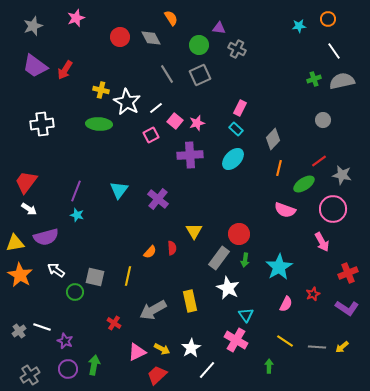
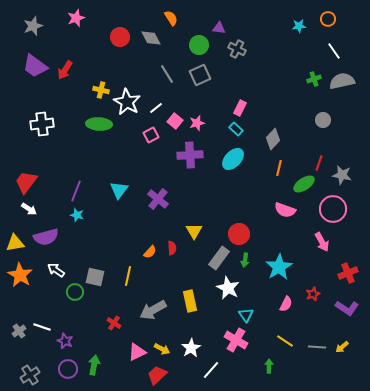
red line at (319, 161): moved 2 px down; rotated 35 degrees counterclockwise
white line at (207, 370): moved 4 px right
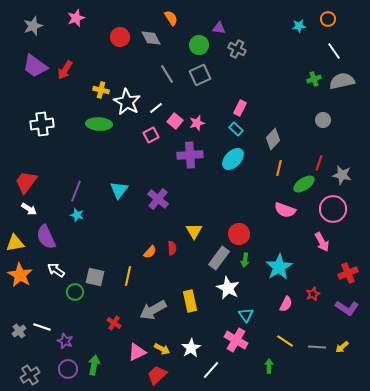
purple semicircle at (46, 237): rotated 80 degrees clockwise
